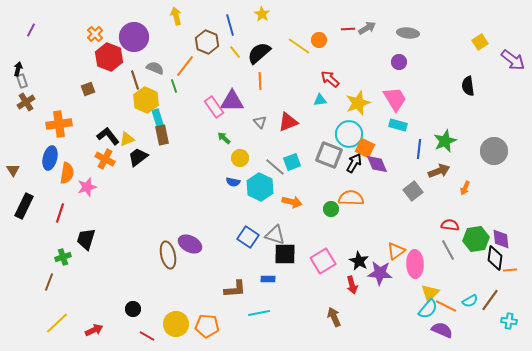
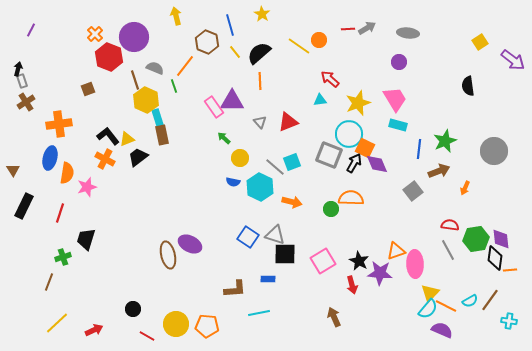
orange triangle at (396, 251): rotated 18 degrees clockwise
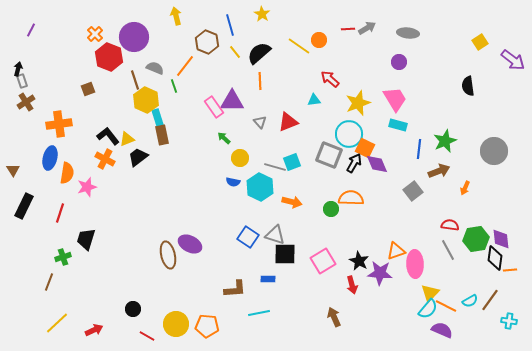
cyan triangle at (320, 100): moved 6 px left
gray line at (275, 167): rotated 25 degrees counterclockwise
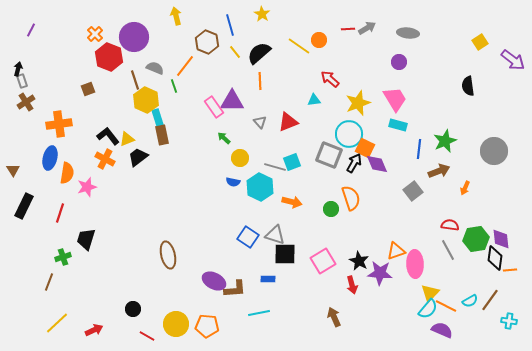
orange semicircle at (351, 198): rotated 70 degrees clockwise
purple ellipse at (190, 244): moved 24 px right, 37 px down
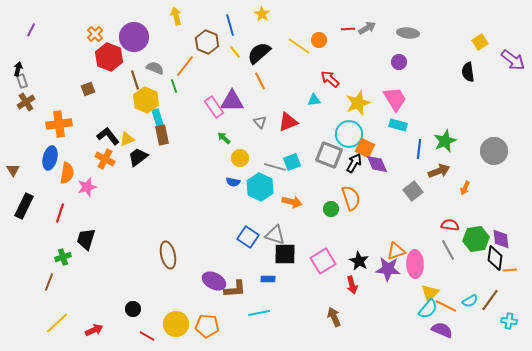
orange line at (260, 81): rotated 24 degrees counterclockwise
black semicircle at (468, 86): moved 14 px up
purple star at (380, 273): moved 8 px right, 4 px up
